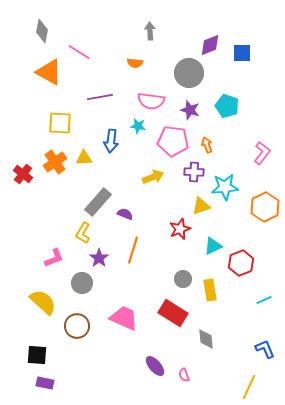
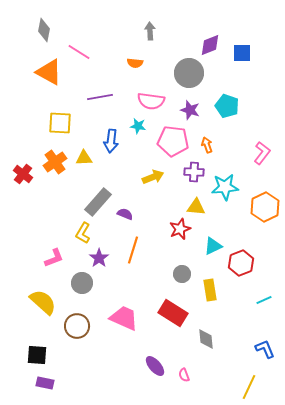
gray diamond at (42, 31): moved 2 px right, 1 px up
yellow triangle at (201, 206): moved 5 px left, 1 px down; rotated 24 degrees clockwise
gray circle at (183, 279): moved 1 px left, 5 px up
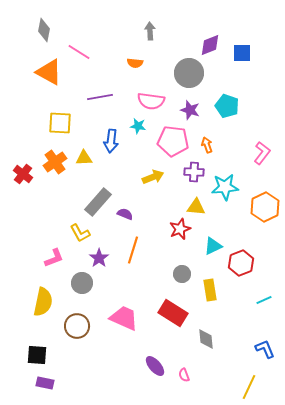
yellow L-shape at (83, 233): moved 3 px left; rotated 60 degrees counterclockwise
yellow semicircle at (43, 302): rotated 60 degrees clockwise
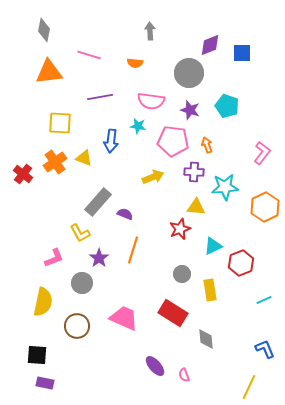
pink line at (79, 52): moved 10 px right, 3 px down; rotated 15 degrees counterclockwise
orange triangle at (49, 72): rotated 36 degrees counterclockwise
yellow triangle at (84, 158): rotated 24 degrees clockwise
